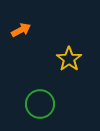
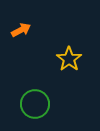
green circle: moved 5 px left
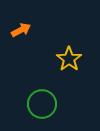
green circle: moved 7 px right
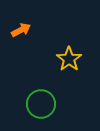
green circle: moved 1 px left
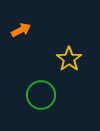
green circle: moved 9 px up
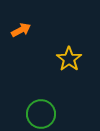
green circle: moved 19 px down
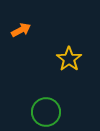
green circle: moved 5 px right, 2 px up
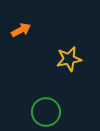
yellow star: rotated 25 degrees clockwise
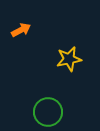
green circle: moved 2 px right
